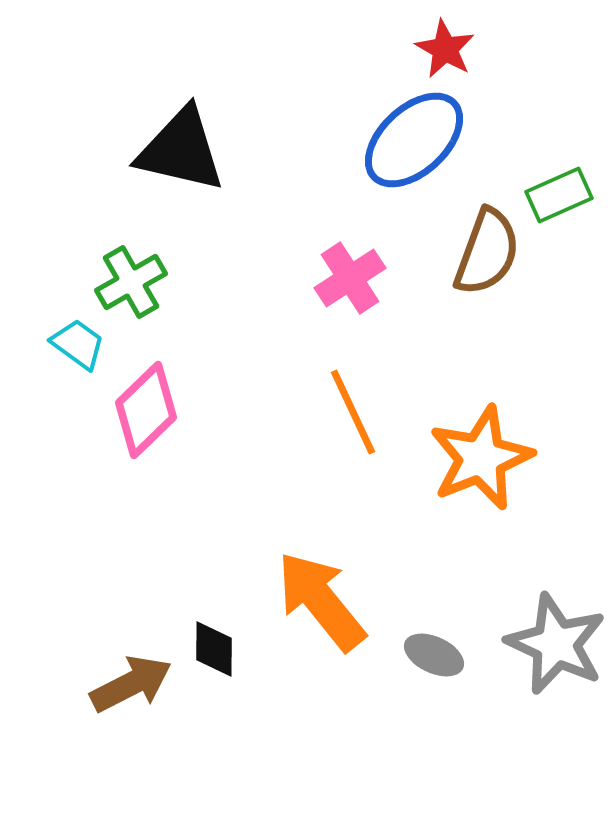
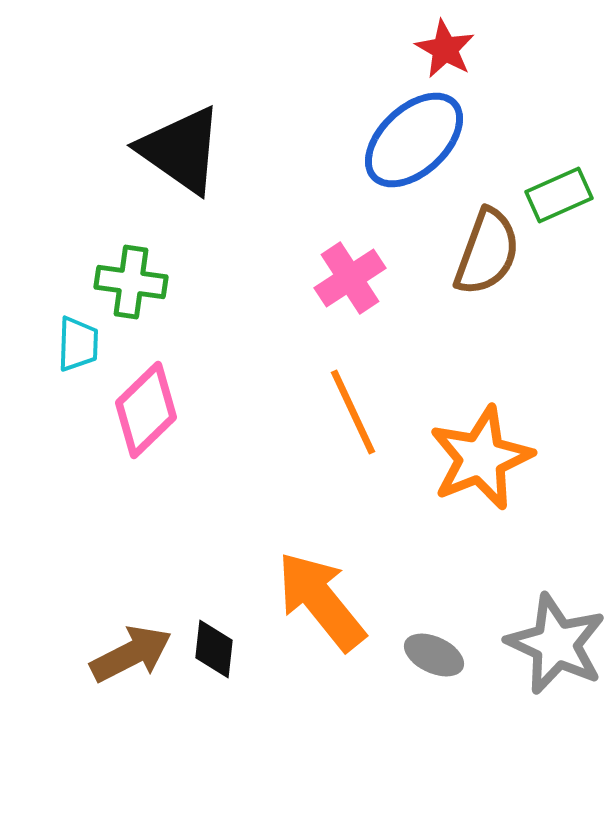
black triangle: rotated 22 degrees clockwise
green cross: rotated 38 degrees clockwise
cyan trapezoid: rotated 56 degrees clockwise
black diamond: rotated 6 degrees clockwise
brown arrow: moved 30 px up
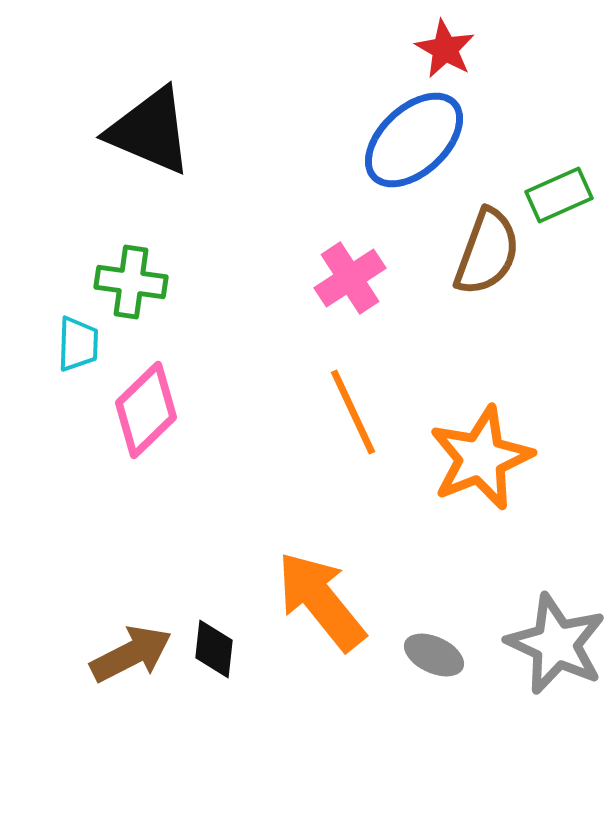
black triangle: moved 31 px left, 19 px up; rotated 12 degrees counterclockwise
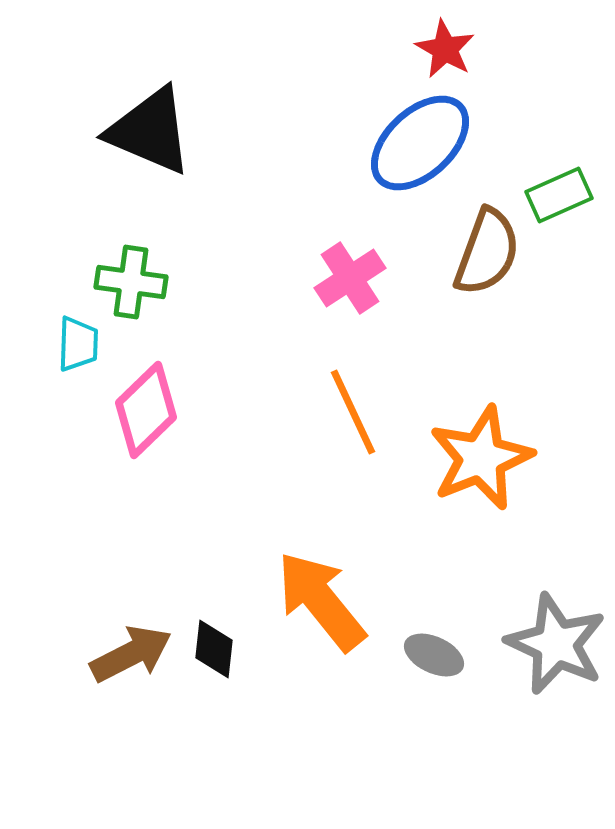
blue ellipse: moved 6 px right, 3 px down
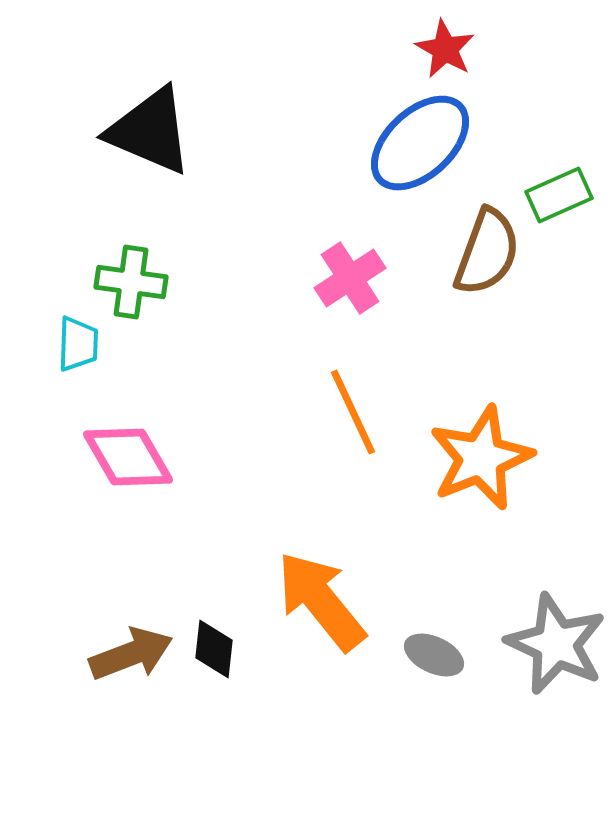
pink diamond: moved 18 px left, 47 px down; rotated 76 degrees counterclockwise
brown arrow: rotated 6 degrees clockwise
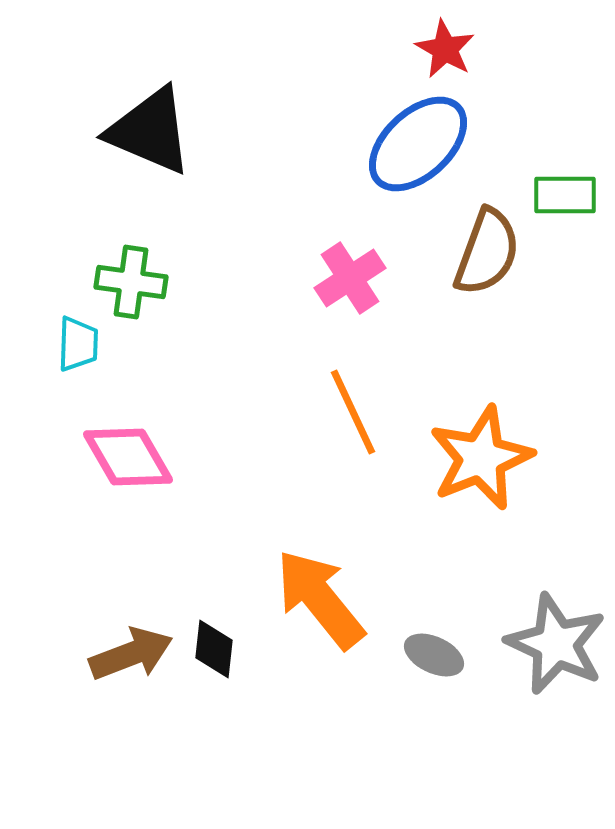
blue ellipse: moved 2 px left, 1 px down
green rectangle: moved 6 px right; rotated 24 degrees clockwise
orange arrow: moved 1 px left, 2 px up
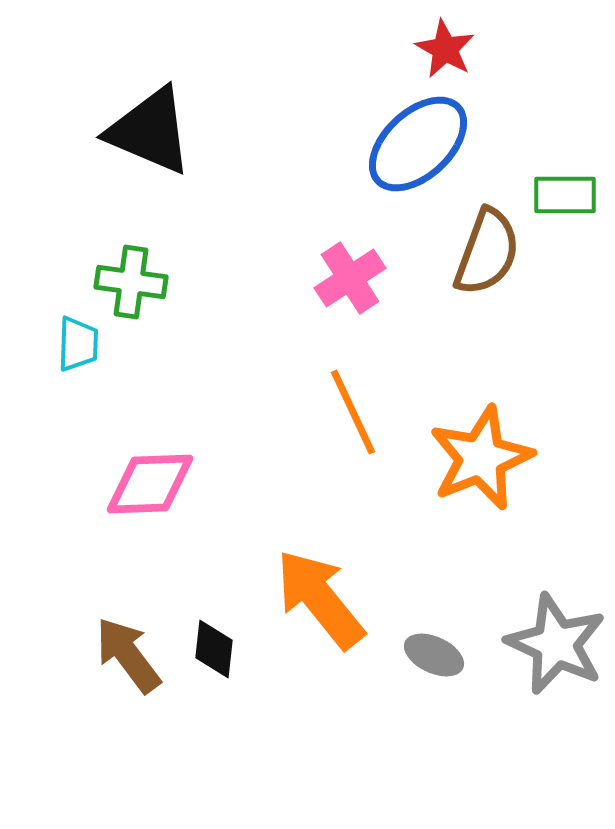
pink diamond: moved 22 px right, 27 px down; rotated 62 degrees counterclockwise
brown arrow: moved 3 px left, 1 px down; rotated 106 degrees counterclockwise
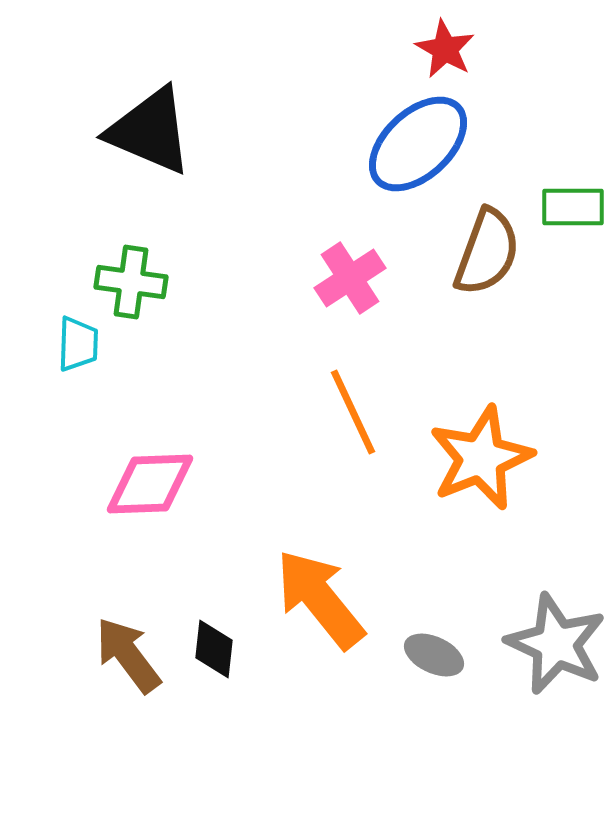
green rectangle: moved 8 px right, 12 px down
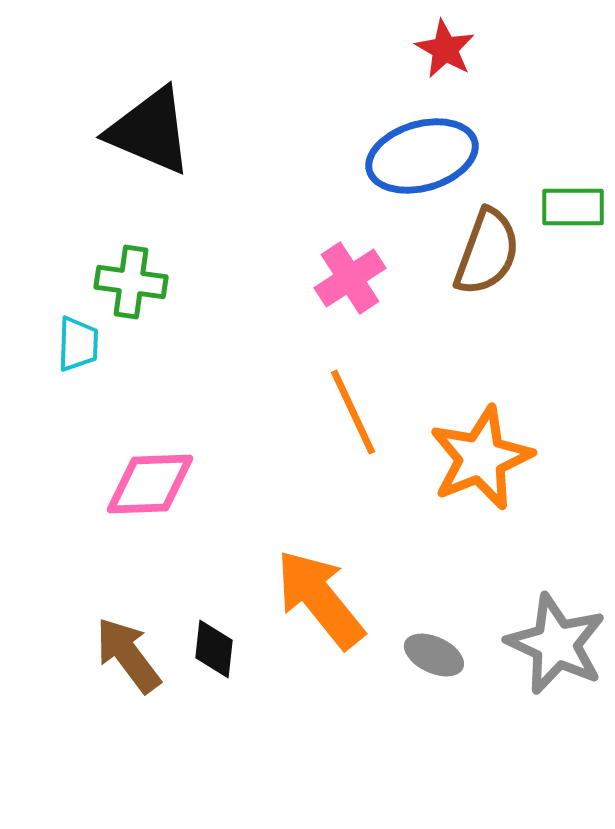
blue ellipse: moved 4 px right, 12 px down; rotated 27 degrees clockwise
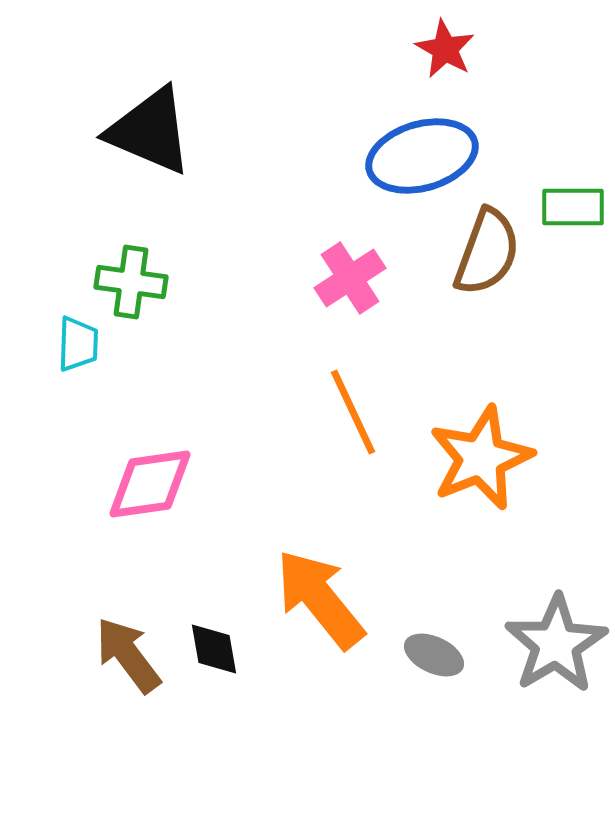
pink diamond: rotated 6 degrees counterclockwise
gray star: rotated 16 degrees clockwise
black diamond: rotated 16 degrees counterclockwise
